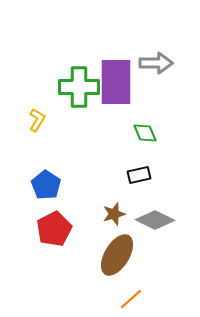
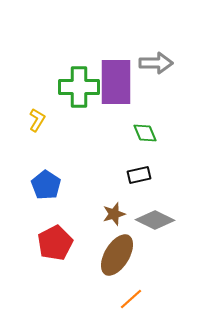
red pentagon: moved 1 px right, 14 px down
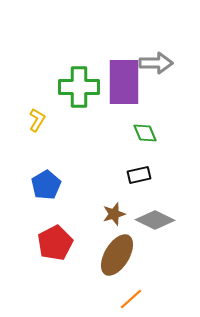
purple rectangle: moved 8 px right
blue pentagon: rotated 8 degrees clockwise
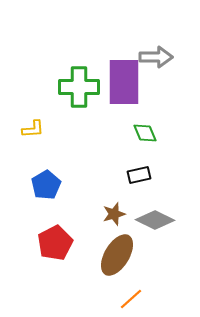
gray arrow: moved 6 px up
yellow L-shape: moved 4 px left, 9 px down; rotated 55 degrees clockwise
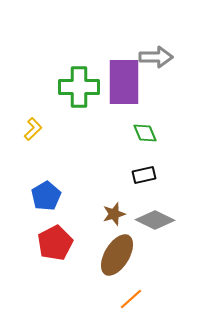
yellow L-shape: rotated 40 degrees counterclockwise
black rectangle: moved 5 px right
blue pentagon: moved 11 px down
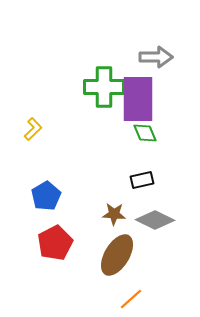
purple rectangle: moved 14 px right, 17 px down
green cross: moved 25 px right
black rectangle: moved 2 px left, 5 px down
brown star: rotated 20 degrees clockwise
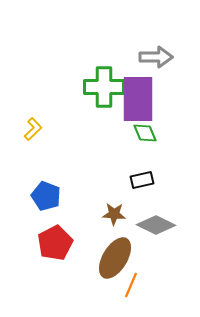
blue pentagon: rotated 20 degrees counterclockwise
gray diamond: moved 1 px right, 5 px down
brown ellipse: moved 2 px left, 3 px down
orange line: moved 14 px up; rotated 25 degrees counterclockwise
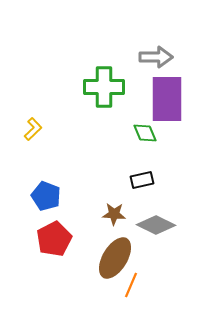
purple rectangle: moved 29 px right
red pentagon: moved 1 px left, 4 px up
